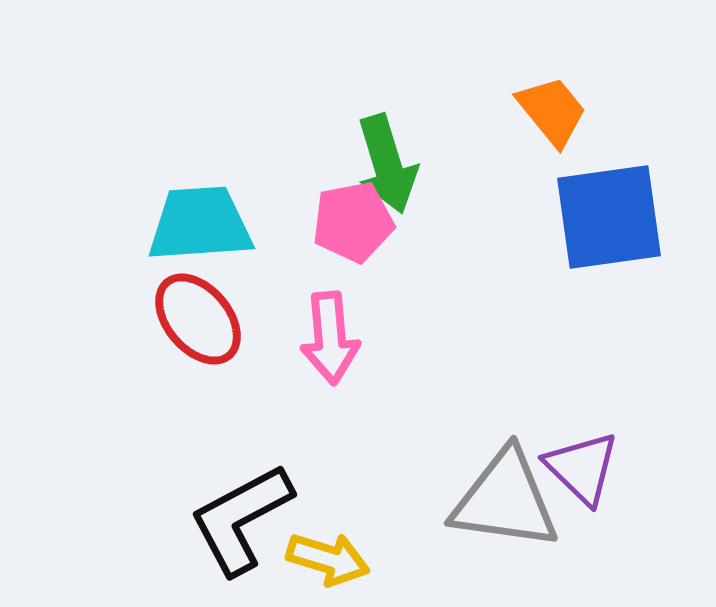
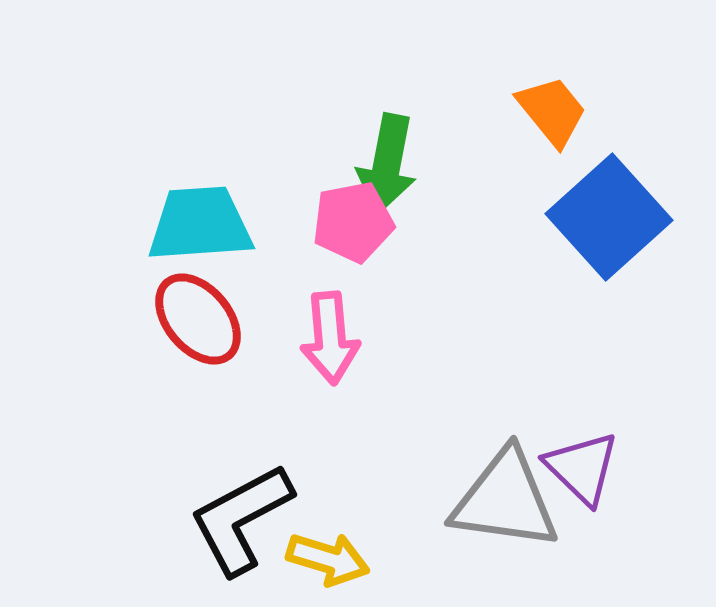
green arrow: rotated 28 degrees clockwise
blue square: rotated 34 degrees counterclockwise
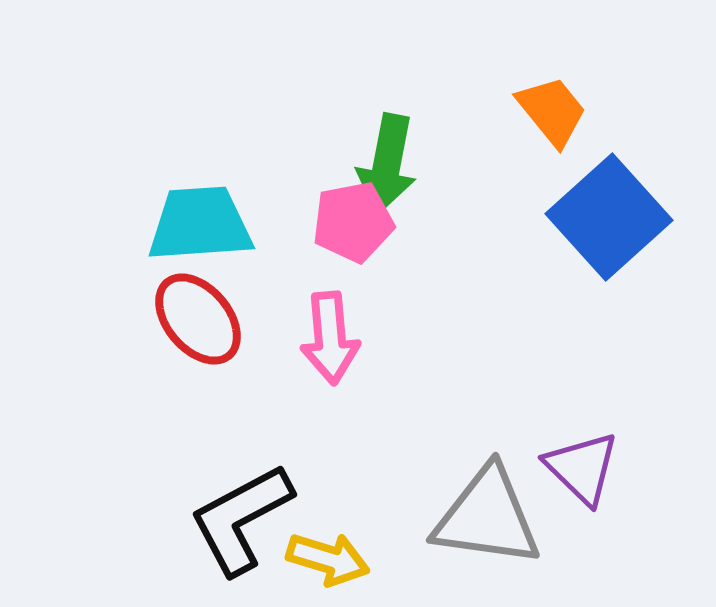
gray triangle: moved 18 px left, 17 px down
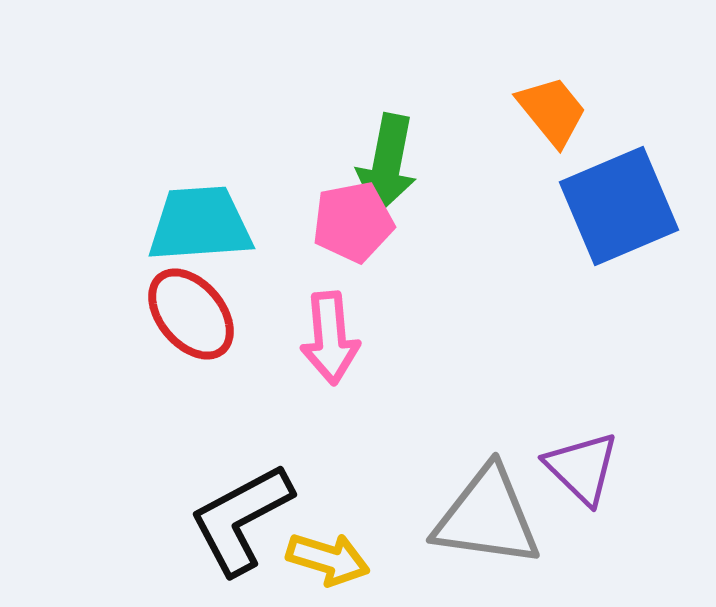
blue square: moved 10 px right, 11 px up; rotated 19 degrees clockwise
red ellipse: moved 7 px left, 5 px up
